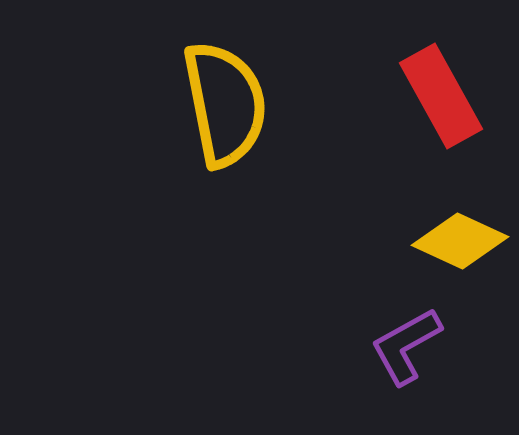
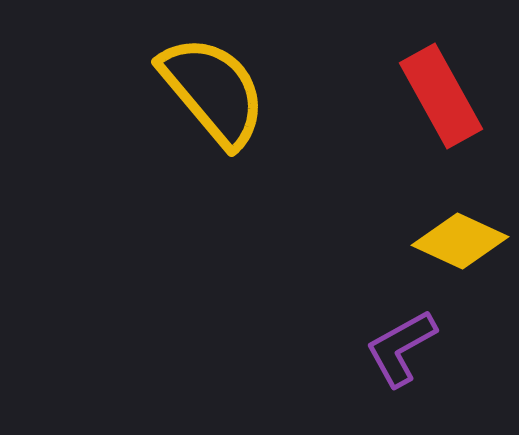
yellow semicircle: moved 12 px left, 13 px up; rotated 29 degrees counterclockwise
purple L-shape: moved 5 px left, 2 px down
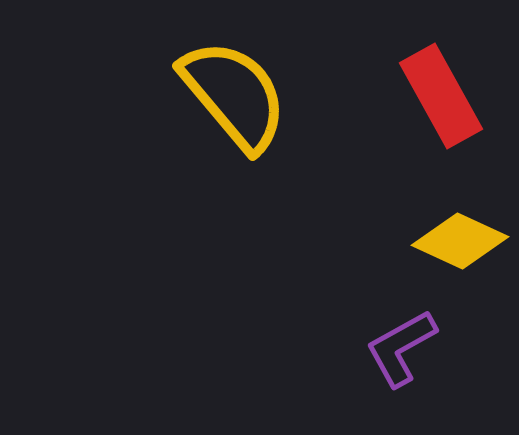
yellow semicircle: moved 21 px right, 4 px down
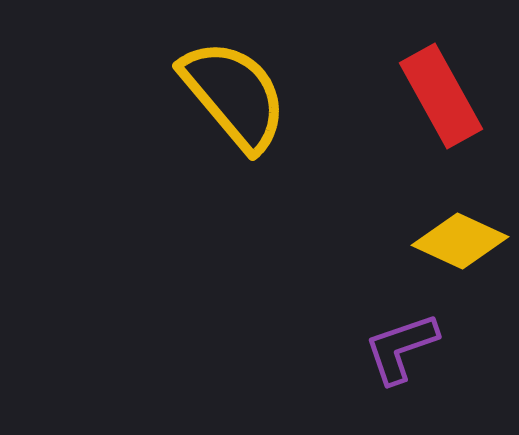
purple L-shape: rotated 10 degrees clockwise
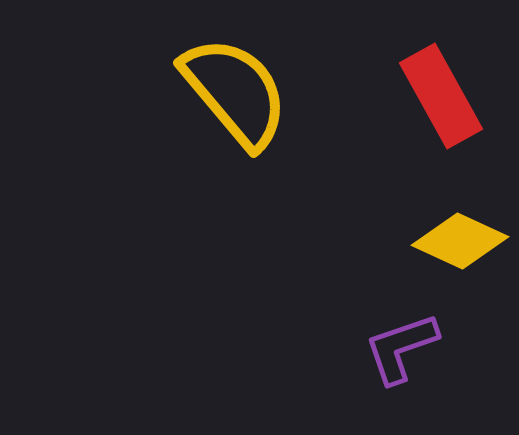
yellow semicircle: moved 1 px right, 3 px up
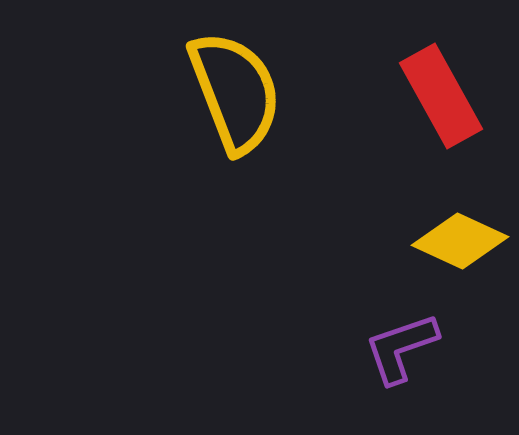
yellow semicircle: rotated 19 degrees clockwise
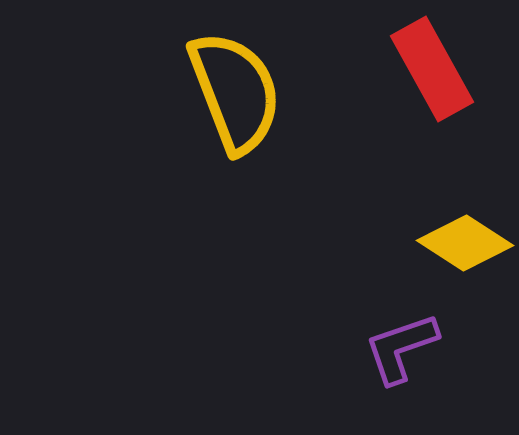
red rectangle: moved 9 px left, 27 px up
yellow diamond: moved 5 px right, 2 px down; rotated 8 degrees clockwise
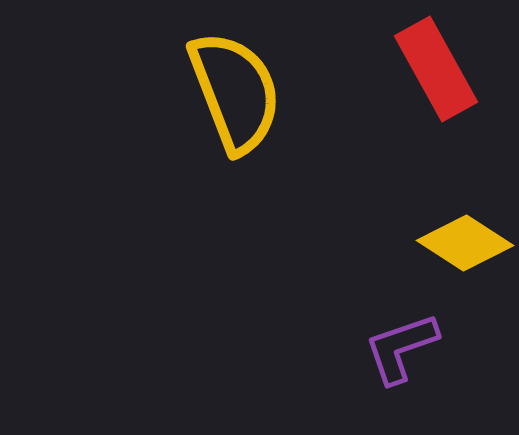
red rectangle: moved 4 px right
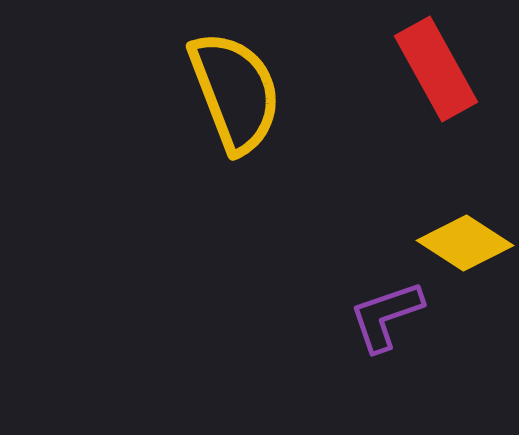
purple L-shape: moved 15 px left, 32 px up
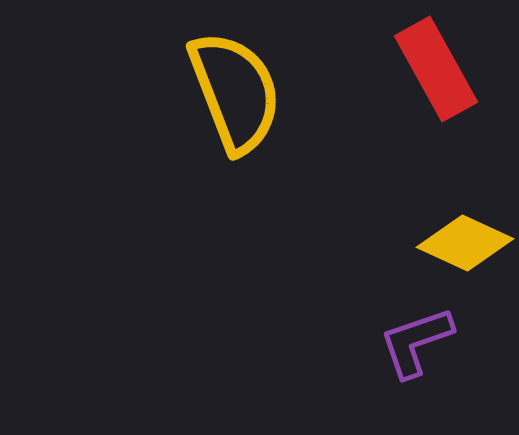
yellow diamond: rotated 8 degrees counterclockwise
purple L-shape: moved 30 px right, 26 px down
